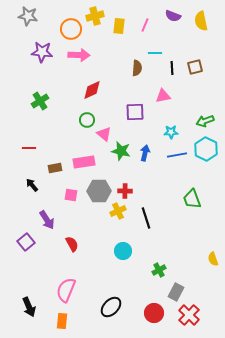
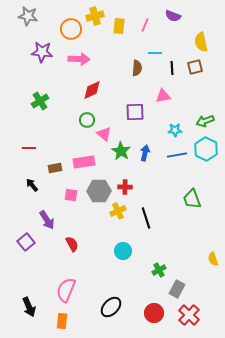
yellow semicircle at (201, 21): moved 21 px down
pink arrow at (79, 55): moved 4 px down
cyan star at (171, 132): moved 4 px right, 2 px up
green star at (121, 151): rotated 18 degrees clockwise
red cross at (125, 191): moved 4 px up
gray rectangle at (176, 292): moved 1 px right, 3 px up
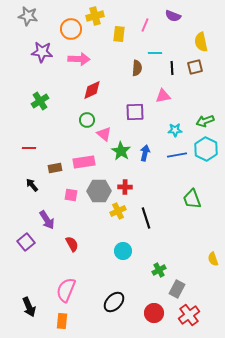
yellow rectangle at (119, 26): moved 8 px down
black ellipse at (111, 307): moved 3 px right, 5 px up
red cross at (189, 315): rotated 10 degrees clockwise
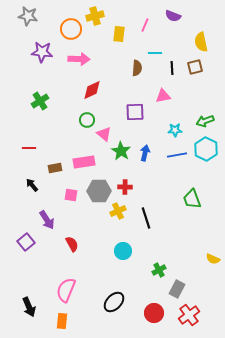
yellow semicircle at (213, 259): rotated 48 degrees counterclockwise
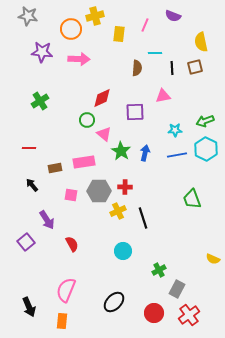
red diamond at (92, 90): moved 10 px right, 8 px down
black line at (146, 218): moved 3 px left
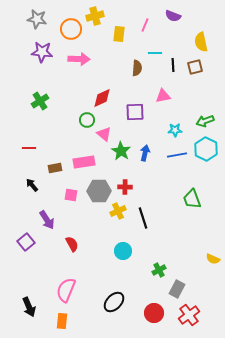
gray star at (28, 16): moved 9 px right, 3 px down
black line at (172, 68): moved 1 px right, 3 px up
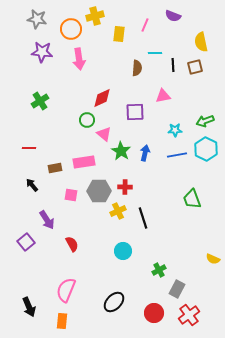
pink arrow at (79, 59): rotated 80 degrees clockwise
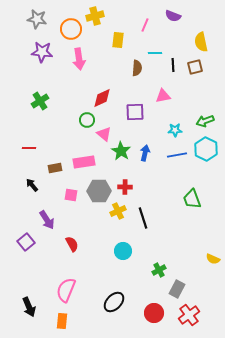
yellow rectangle at (119, 34): moved 1 px left, 6 px down
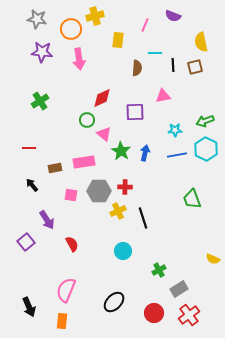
gray rectangle at (177, 289): moved 2 px right; rotated 30 degrees clockwise
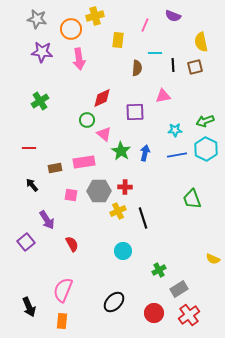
pink semicircle at (66, 290): moved 3 px left
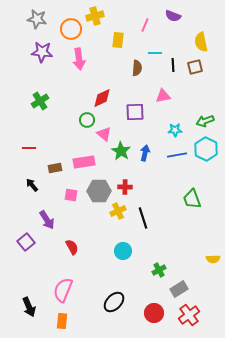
red semicircle at (72, 244): moved 3 px down
yellow semicircle at (213, 259): rotated 24 degrees counterclockwise
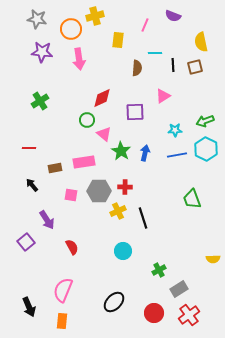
pink triangle at (163, 96): rotated 21 degrees counterclockwise
